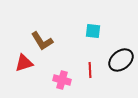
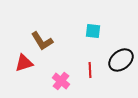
pink cross: moved 1 px left, 1 px down; rotated 24 degrees clockwise
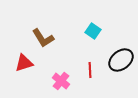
cyan square: rotated 28 degrees clockwise
brown L-shape: moved 1 px right, 3 px up
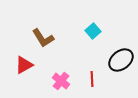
cyan square: rotated 14 degrees clockwise
red triangle: moved 2 px down; rotated 12 degrees counterclockwise
red line: moved 2 px right, 9 px down
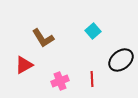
pink cross: moved 1 px left; rotated 30 degrees clockwise
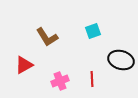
cyan square: rotated 21 degrees clockwise
brown L-shape: moved 4 px right, 1 px up
black ellipse: rotated 55 degrees clockwise
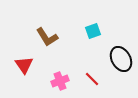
black ellipse: moved 1 px up; rotated 45 degrees clockwise
red triangle: rotated 36 degrees counterclockwise
red line: rotated 42 degrees counterclockwise
